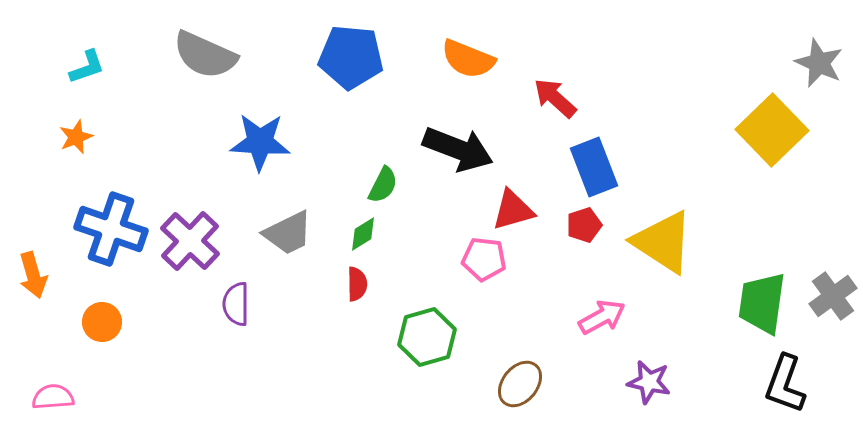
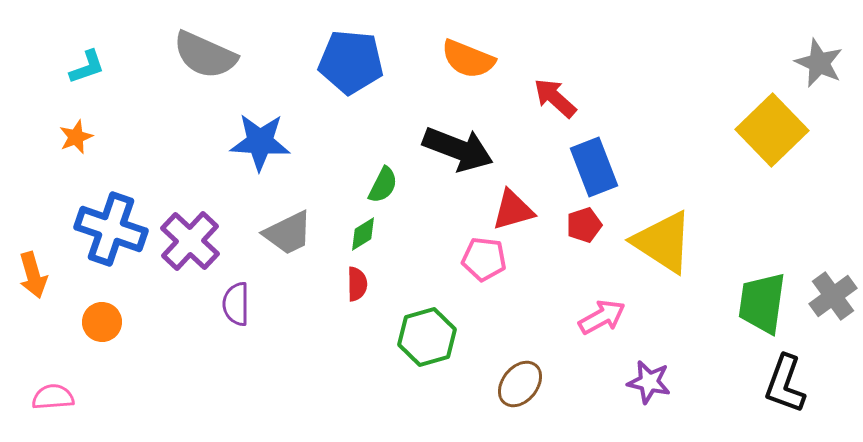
blue pentagon: moved 5 px down
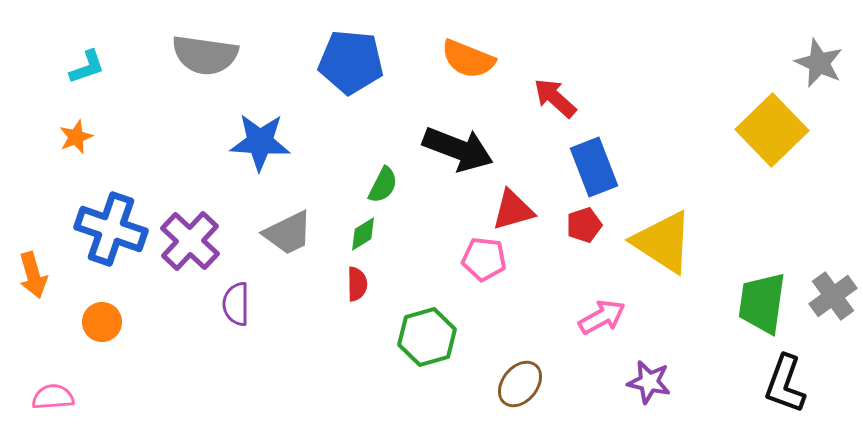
gray semicircle: rotated 16 degrees counterclockwise
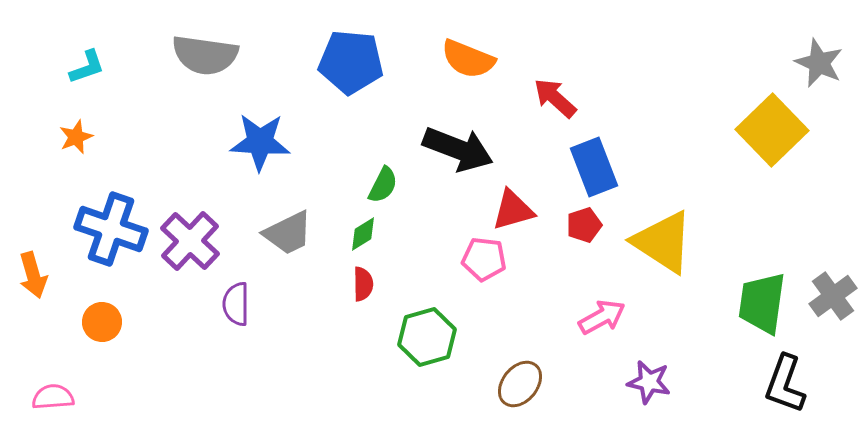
red semicircle: moved 6 px right
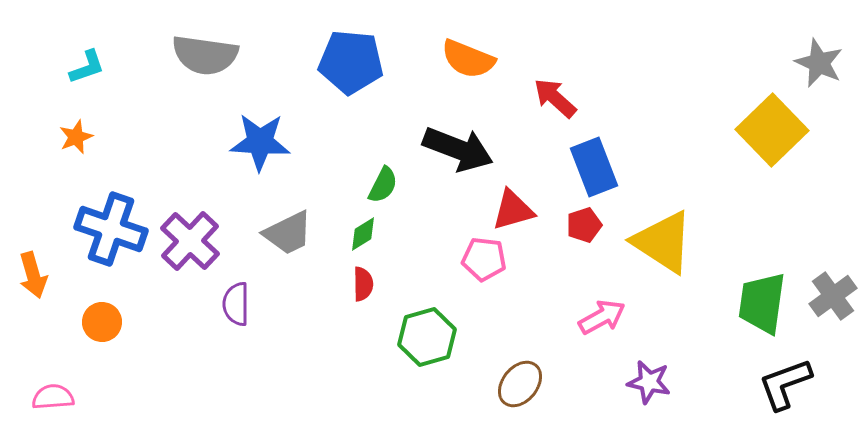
black L-shape: rotated 50 degrees clockwise
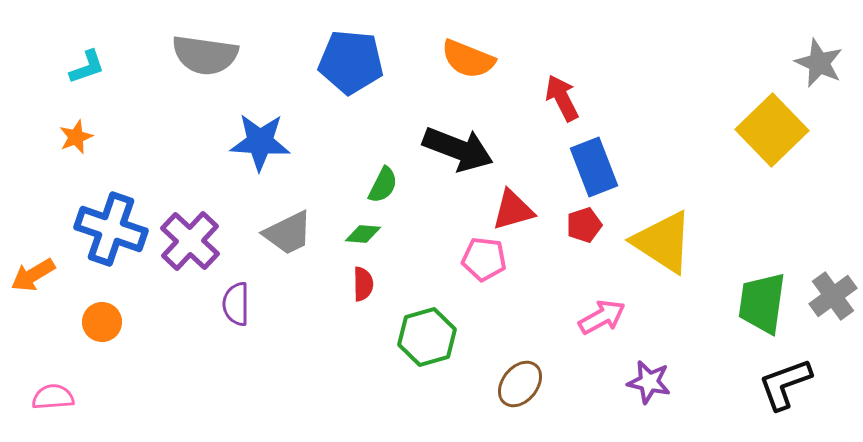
red arrow: moved 7 px right; rotated 21 degrees clockwise
green diamond: rotated 36 degrees clockwise
orange arrow: rotated 75 degrees clockwise
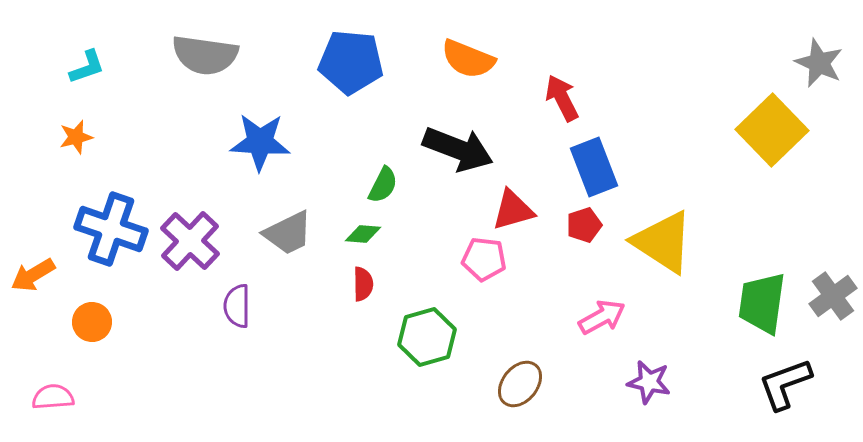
orange star: rotated 8 degrees clockwise
purple semicircle: moved 1 px right, 2 px down
orange circle: moved 10 px left
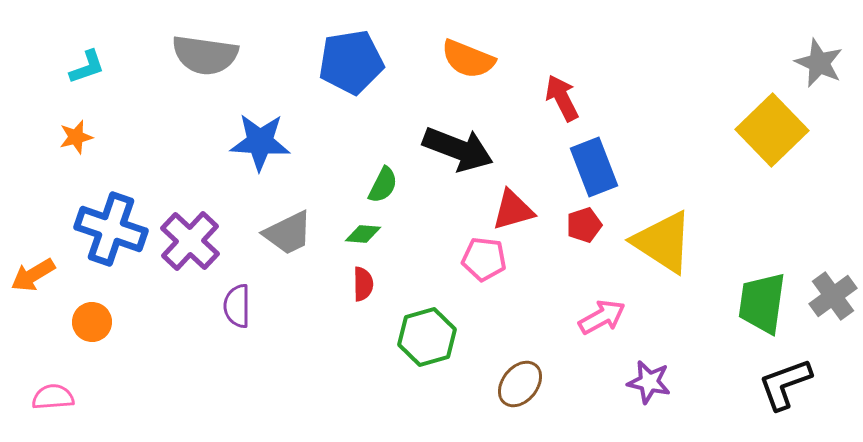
blue pentagon: rotated 14 degrees counterclockwise
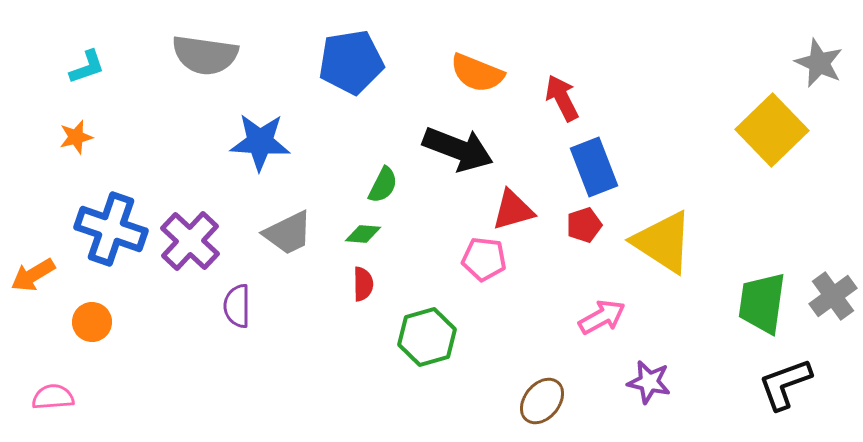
orange semicircle: moved 9 px right, 14 px down
brown ellipse: moved 22 px right, 17 px down
